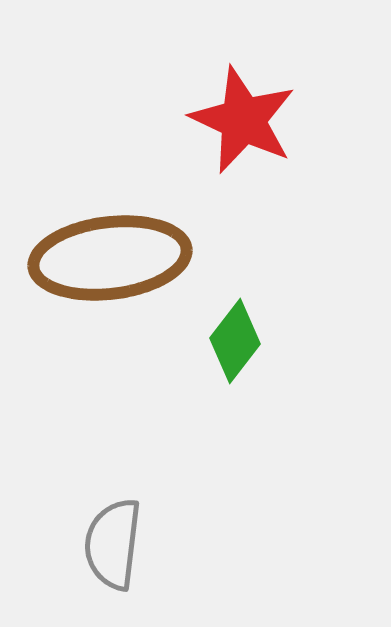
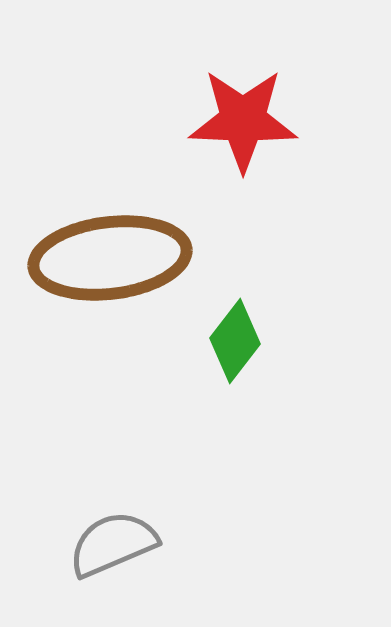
red star: rotated 23 degrees counterclockwise
gray semicircle: rotated 60 degrees clockwise
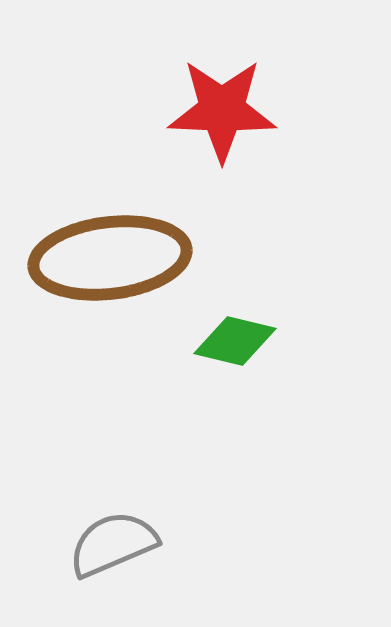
red star: moved 21 px left, 10 px up
green diamond: rotated 66 degrees clockwise
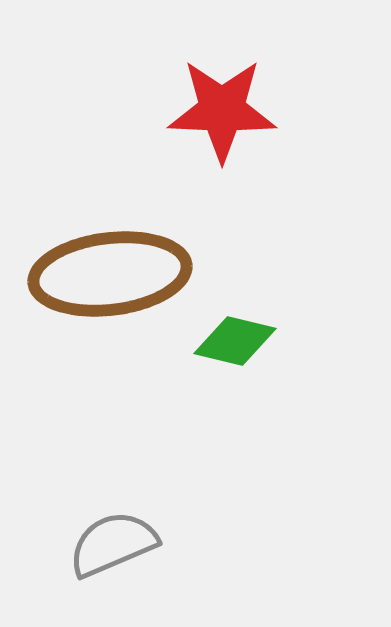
brown ellipse: moved 16 px down
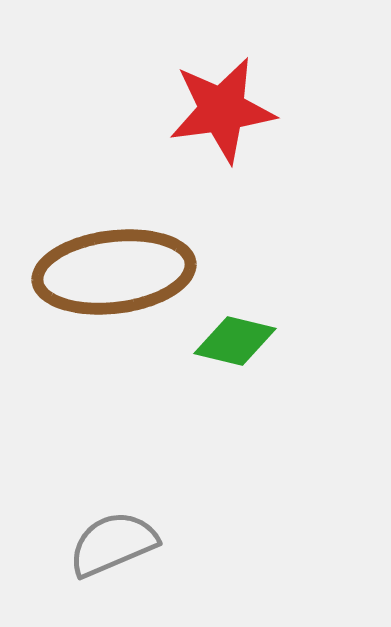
red star: rotated 10 degrees counterclockwise
brown ellipse: moved 4 px right, 2 px up
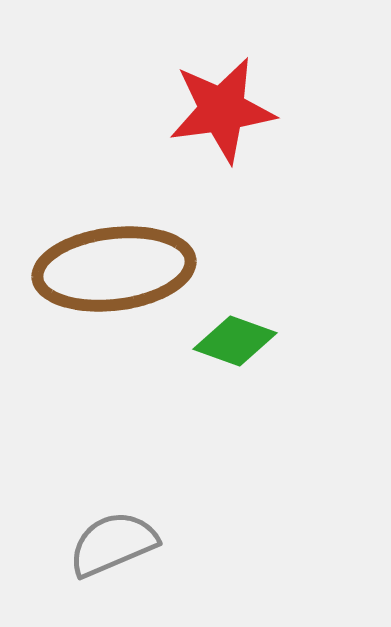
brown ellipse: moved 3 px up
green diamond: rotated 6 degrees clockwise
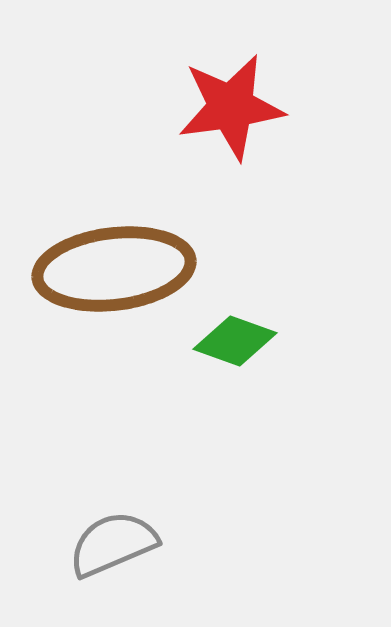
red star: moved 9 px right, 3 px up
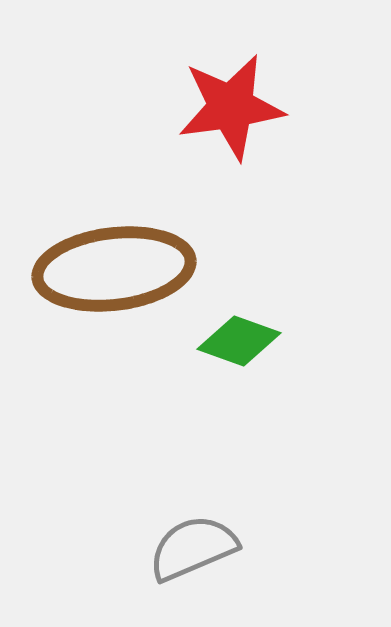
green diamond: moved 4 px right
gray semicircle: moved 80 px right, 4 px down
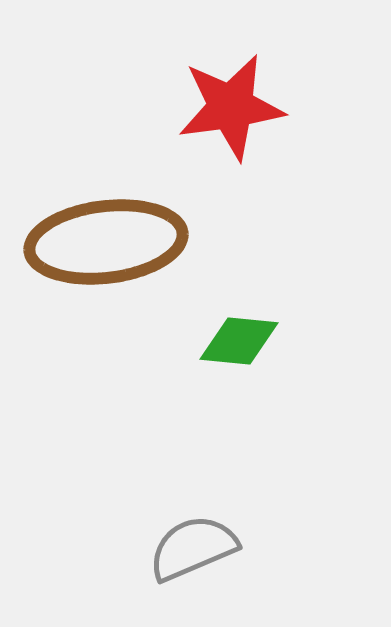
brown ellipse: moved 8 px left, 27 px up
green diamond: rotated 14 degrees counterclockwise
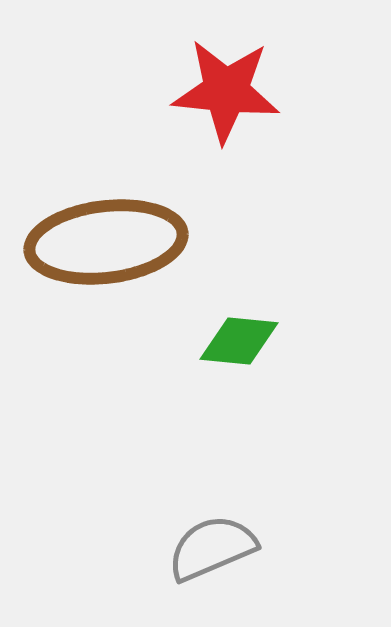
red star: moved 5 px left, 16 px up; rotated 14 degrees clockwise
gray semicircle: moved 19 px right
